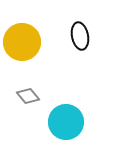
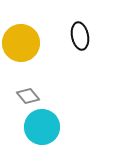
yellow circle: moved 1 px left, 1 px down
cyan circle: moved 24 px left, 5 px down
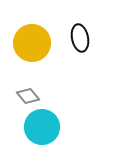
black ellipse: moved 2 px down
yellow circle: moved 11 px right
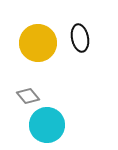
yellow circle: moved 6 px right
cyan circle: moved 5 px right, 2 px up
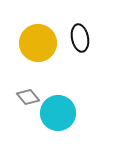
gray diamond: moved 1 px down
cyan circle: moved 11 px right, 12 px up
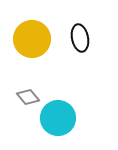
yellow circle: moved 6 px left, 4 px up
cyan circle: moved 5 px down
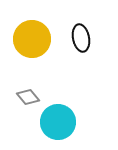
black ellipse: moved 1 px right
cyan circle: moved 4 px down
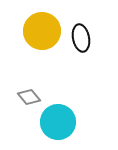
yellow circle: moved 10 px right, 8 px up
gray diamond: moved 1 px right
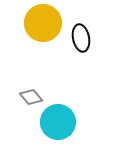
yellow circle: moved 1 px right, 8 px up
gray diamond: moved 2 px right
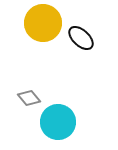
black ellipse: rotated 36 degrees counterclockwise
gray diamond: moved 2 px left, 1 px down
